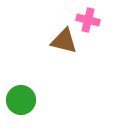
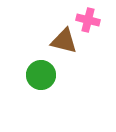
green circle: moved 20 px right, 25 px up
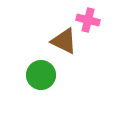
brown triangle: rotated 12 degrees clockwise
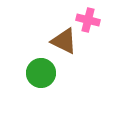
green circle: moved 2 px up
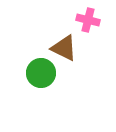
brown triangle: moved 7 px down
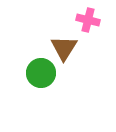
brown triangle: rotated 36 degrees clockwise
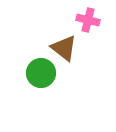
brown triangle: rotated 24 degrees counterclockwise
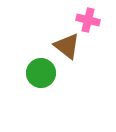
brown triangle: moved 3 px right, 2 px up
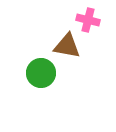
brown triangle: rotated 28 degrees counterclockwise
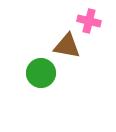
pink cross: moved 1 px right, 1 px down
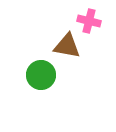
green circle: moved 2 px down
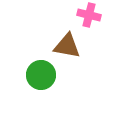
pink cross: moved 6 px up
